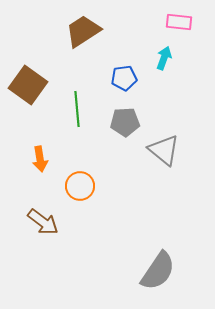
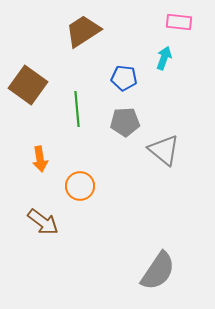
blue pentagon: rotated 15 degrees clockwise
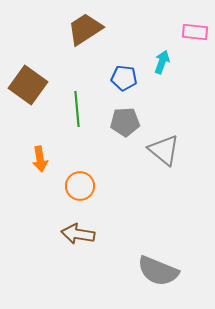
pink rectangle: moved 16 px right, 10 px down
brown trapezoid: moved 2 px right, 2 px up
cyan arrow: moved 2 px left, 4 px down
brown arrow: moved 35 px right, 12 px down; rotated 152 degrees clockwise
gray semicircle: rotated 78 degrees clockwise
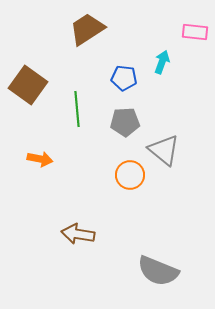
brown trapezoid: moved 2 px right
orange arrow: rotated 70 degrees counterclockwise
orange circle: moved 50 px right, 11 px up
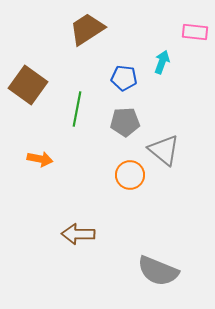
green line: rotated 16 degrees clockwise
brown arrow: rotated 8 degrees counterclockwise
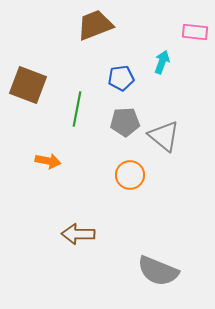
brown trapezoid: moved 8 px right, 4 px up; rotated 12 degrees clockwise
blue pentagon: moved 3 px left; rotated 15 degrees counterclockwise
brown square: rotated 15 degrees counterclockwise
gray triangle: moved 14 px up
orange arrow: moved 8 px right, 2 px down
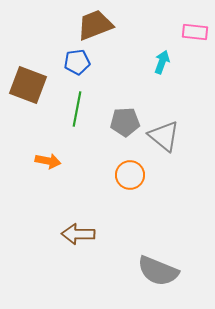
blue pentagon: moved 44 px left, 16 px up
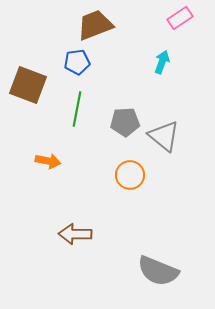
pink rectangle: moved 15 px left, 14 px up; rotated 40 degrees counterclockwise
brown arrow: moved 3 px left
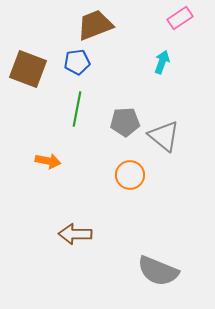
brown square: moved 16 px up
